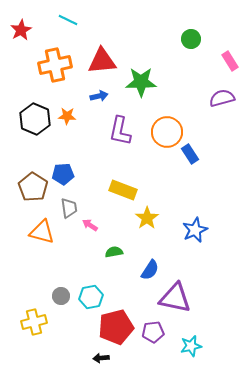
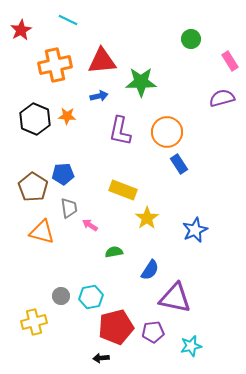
blue rectangle: moved 11 px left, 10 px down
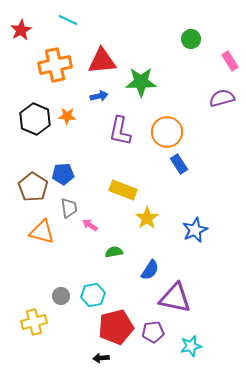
cyan hexagon: moved 2 px right, 2 px up
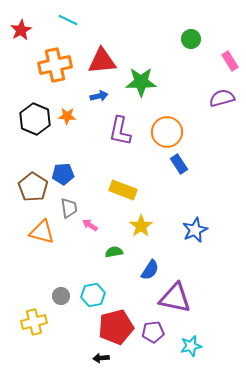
yellow star: moved 6 px left, 8 px down
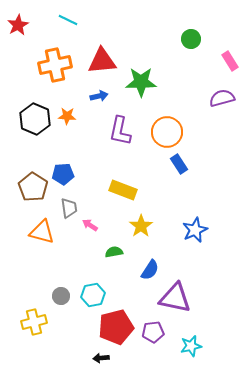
red star: moved 3 px left, 5 px up
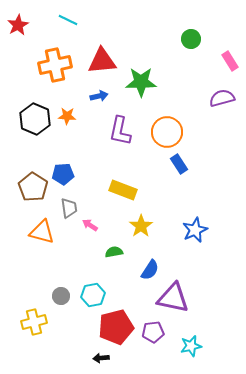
purple triangle: moved 2 px left
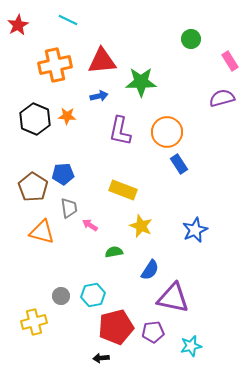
yellow star: rotated 15 degrees counterclockwise
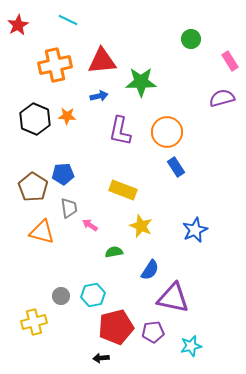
blue rectangle: moved 3 px left, 3 px down
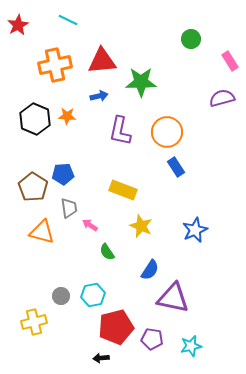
green semicircle: moved 7 px left; rotated 114 degrees counterclockwise
purple pentagon: moved 1 px left, 7 px down; rotated 15 degrees clockwise
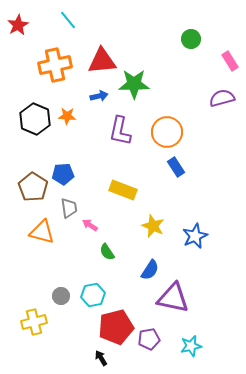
cyan line: rotated 24 degrees clockwise
green star: moved 7 px left, 2 px down
yellow star: moved 12 px right
blue star: moved 6 px down
purple pentagon: moved 3 px left; rotated 20 degrees counterclockwise
black arrow: rotated 63 degrees clockwise
